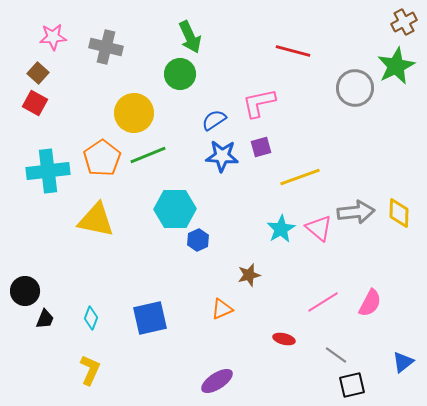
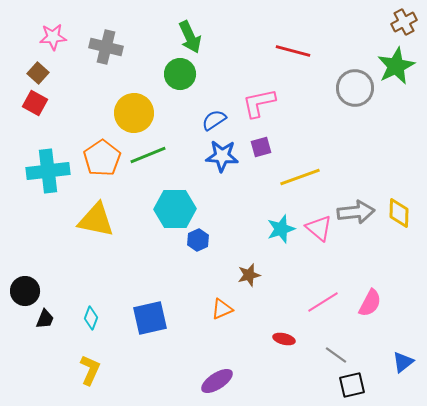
cyan star: rotated 12 degrees clockwise
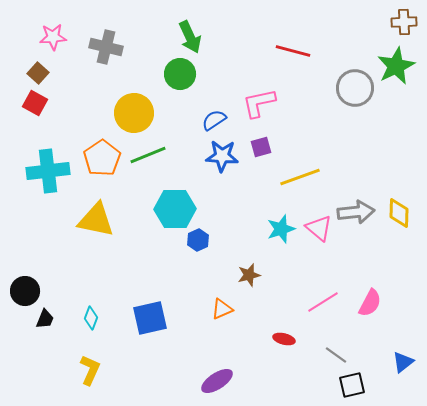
brown cross: rotated 25 degrees clockwise
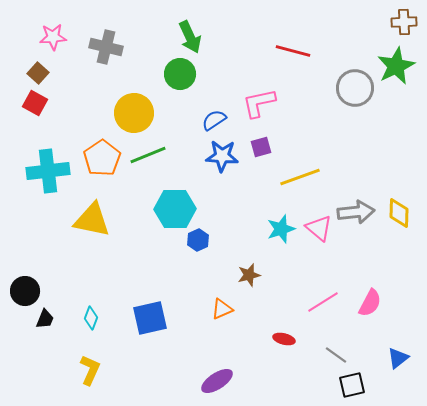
yellow triangle: moved 4 px left
blue triangle: moved 5 px left, 4 px up
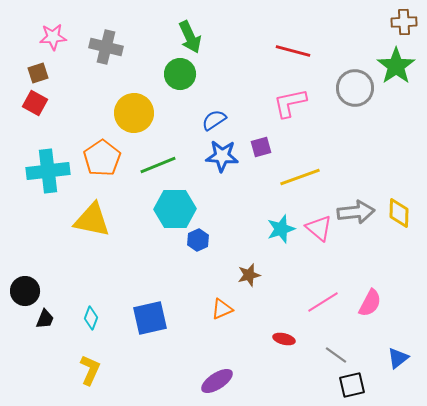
green star: rotated 9 degrees counterclockwise
brown square: rotated 30 degrees clockwise
pink L-shape: moved 31 px right
green line: moved 10 px right, 10 px down
